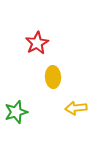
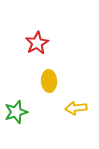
yellow ellipse: moved 4 px left, 4 px down
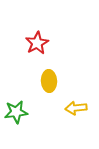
green star: rotated 10 degrees clockwise
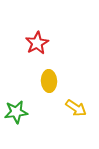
yellow arrow: rotated 140 degrees counterclockwise
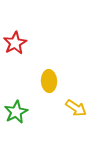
red star: moved 22 px left
green star: rotated 20 degrees counterclockwise
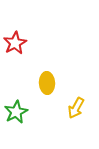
yellow ellipse: moved 2 px left, 2 px down
yellow arrow: rotated 85 degrees clockwise
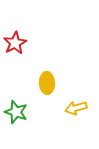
yellow arrow: rotated 45 degrees clockwise
green star: rotated 25 degrees counterclockwise
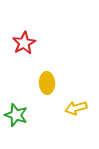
red star: moved 9 px right
green star: moved 3 px down
